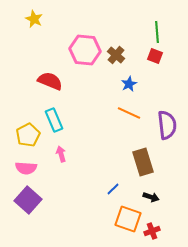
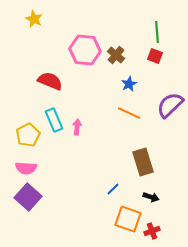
purple semicircle: moved 3 px right, 20 px up; rotated 128 degrees counterclockwise
pink arrow: moved 16 px right, 27 px up; rotated 21 degrees clockwise
purple square: moved 3 px up
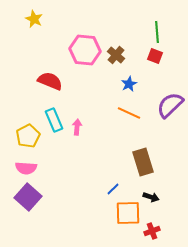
yellow pentagon: moved 1 px down
orange square: moved 6 px up; rotated 20 degrees counterclockwise
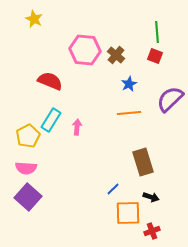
purple semicircle: moved 6 px up
orange line: rotated 30 degrees counterclockwise
cyan rectangle: moved 3 px left; rotated 55 degrees clockwise
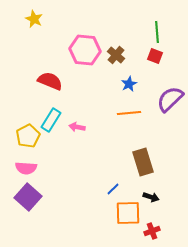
pink arrow: rotated 84 degrees counterclockwise
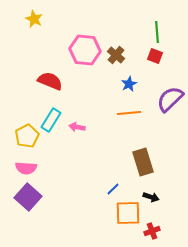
yellow pentagon: moved 1 px left
